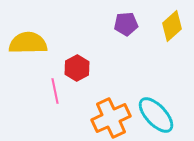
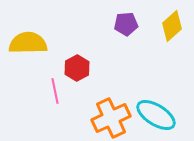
cyan ellipse: rotated 15 degrees counterclockwise
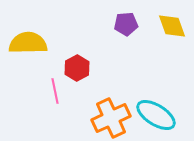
yellow diamond: rotated 68 degrees counterclockwise
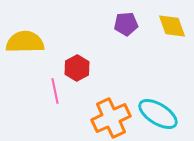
yellow semicircle: moved 3 px left, 1 px up
cyan ellipse: moved 2 px right, 1 px up
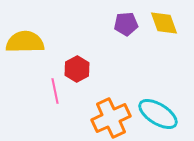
yellow diamond: moved 8 px left, 3 px up
red hexagon: moved 1 px down
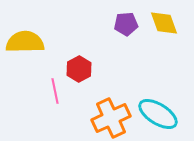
red hexagon: moved 2 px right
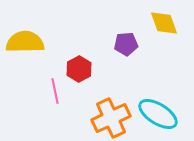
purple pentagon: moved 20 px down
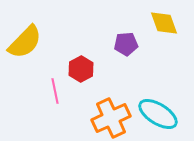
yellow semicircle: rotated 135 degrees clockwise
red hexagon: moved 2 px right
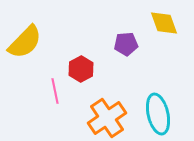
cyan ellipse: rotated 45 degrees clockwise
orange cross: moved 4 px left; rotated 9 degrees counterclockwise
